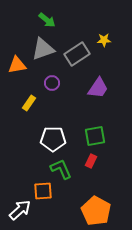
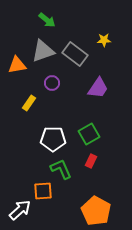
gray triangle: moved 2 px down
gray rectangle: moved 2 px left; rotated 70 degrees clockwise
green square: moved 6 px left, 2 px up; rotated 20 degrees counterclockwise
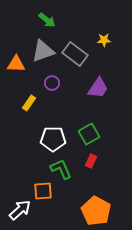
orange triangle: moved 1 px left, 1 px up; rotated 12 degrees clockwise
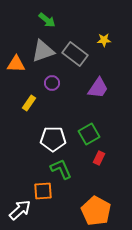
red rectangle: moved 8 px right, 3 px up
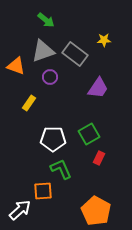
green arrow: moved 1 px left
orange triangle: moved 2 px down; rotated 18 degrees clockwise
purple circle: moved 2 px left, 6 px up
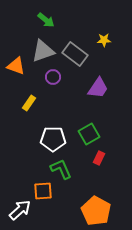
purple circle: moved 3 px right
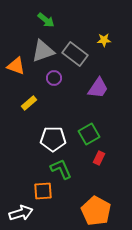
purple circle: moved 1 px right, 1 px down
yellow rectangle: rotated 14 degrees clockwise
white arrow: moved 1 px right, 3 px down; rotated 25 degrees clockwise
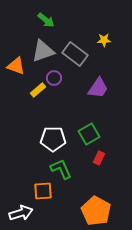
yellow rectangle: moved 9 px right, 13 px up
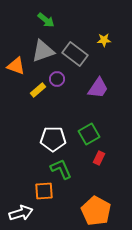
purple circle: moved 3 px right, 1 px down
orange square: moved 1 px right
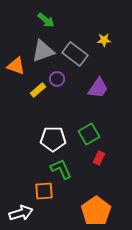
orange pentagon: rotated 8 degrees clockwise
